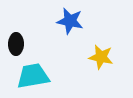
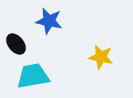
blue star: moved 21 px left
black ellipse: rotated 40 degrees counterclockwise
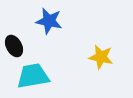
black ellipse: moved 2 px left, 2 px down; rotated 10 degrees clockwise
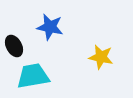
blue star: moved 1 px right, 6 px down
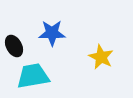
blue star: moved 2 px right, 6 px down; rotated 12 degrees counterclockwise
yellow star: rotated 15 degrees clockwise
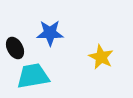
blue star: moved 2 px left
black ellipse: moved 1 px right, 2 px down
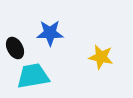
yellow star: rotated 15 degrees counterclockwise
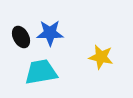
black ellipse: moved 6 px right, 11 px up
cyan trapezoid: moved 8 px right, 4 px up
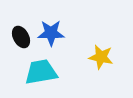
blue star: moved 1 px right
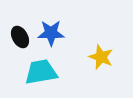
black ellipse: moved 1 px left
yellow star: rotated 10 degrees clockwise
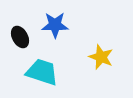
blue star: moved 4 px right, 8 px up
cyan trapezoid: moved 1 px right; rotated 28 degrees clockwise
